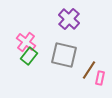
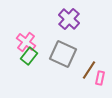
gray square: moved 1 px left, 1 px up; rotated 12 degrees clockwise
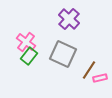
pink rectangle: rotated 64 degrees clockwise
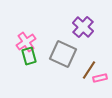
purple cross: moved 14 px right, 8 px down
pink cross: rotated 18 degrees clockwise
green rectangle: rotated 54 degrees counterclockwise
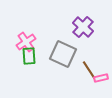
green rectangle: rotated 12 degrees clockwise
brown line: rotated 66 degrees counterclockwise
pink rectangle: moved 1 px right
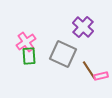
pink rectangle: moved 2 px up
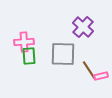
pink cross: moved 2 px left; rotated 30 degrees clockwise
gray square: rotated 24 degrees counterclockwise
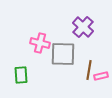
pink cross: moved 16 px right, 1 px down; rotated 18 degrees clockwise
green rectangle: moved 8 px left, 19 px down
brown line: rotated 42 degrees clockwise
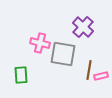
gray square: rotated 8 degrees clockwise
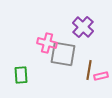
pink cross: moved 7 px right
